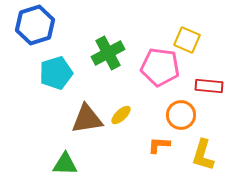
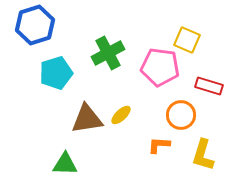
red rectangle: rotated 12 degrees clockwise
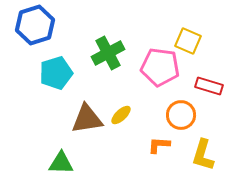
yellow square: moved 1 px right, 1 px down
green triangle: moved 4 px left, 1 px up
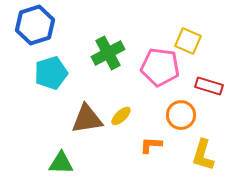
cyan pentagon: moved 5 px left
yellow ellipse: moved 1 px down
orange L-shape: moved 8 px left
